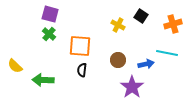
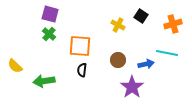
green arrow: moved 1 px right, 1 px down; rotated 10 degrees counterclockwise
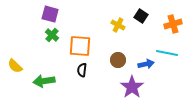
green cross: moved 3 px right, 1 px down
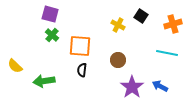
blue arrow: moved 14 px right, 22 px down; rotated 140 degrees counterclockwise
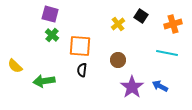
yellow cross: moved 1 px up; rotated 24 degrees clockwise
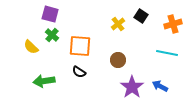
yellow semicircle: moved 16 px right, 19 px up
black semicircle: moved 3 px left, 2 px down; rotated 64 degrees counterclockwise
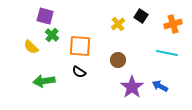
purple square: moved 5 px left, 2 px down
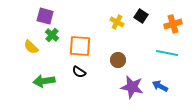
yellow cross: moved 1 px left, 2 px up; rotated 24 degrees counterclockwise
purple star: rotated 25 degrees counterclockwise
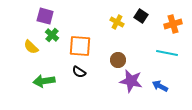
purple star: moved 1 px left, 6 px up
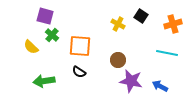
yellow cross: moved 1 px right, 2 px down
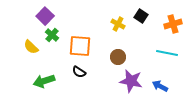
purple square: rotated 30 degrees clockwise
brown circle: moved 3 px up
green arrow: rotated 10 degrees counterclockwise
